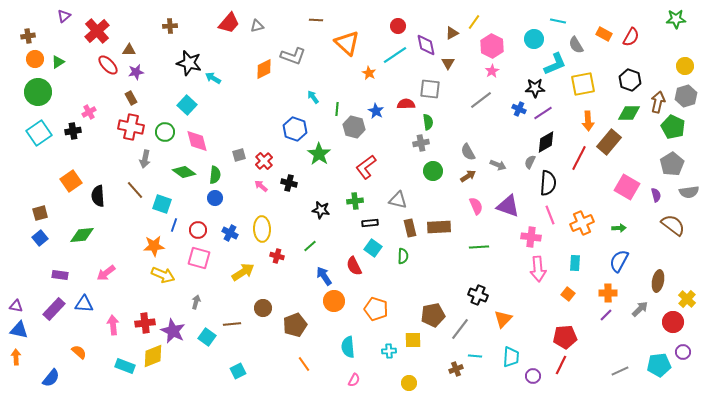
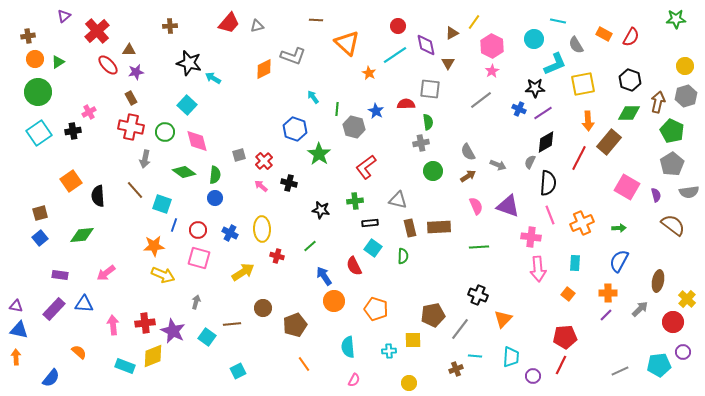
green pentagon at (673, 127): moved 1 px left, 4 px down
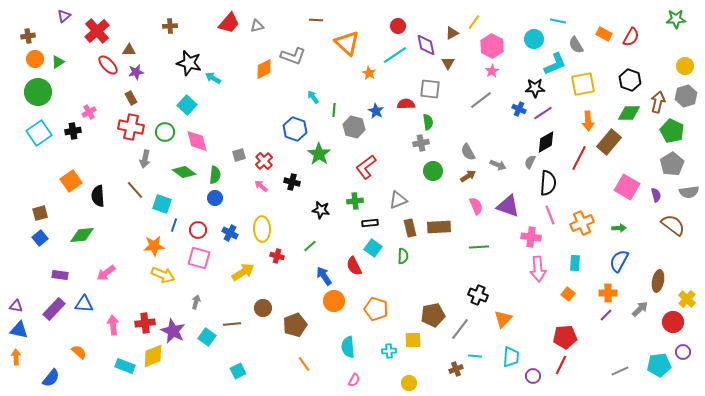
green line at (337, 109): moved 3 px left, 1 px down
black cross at (289, 183): moved 3 px right, 1 px up
gray triangle at (398, 200): rotated 36 degrees counterclockwise
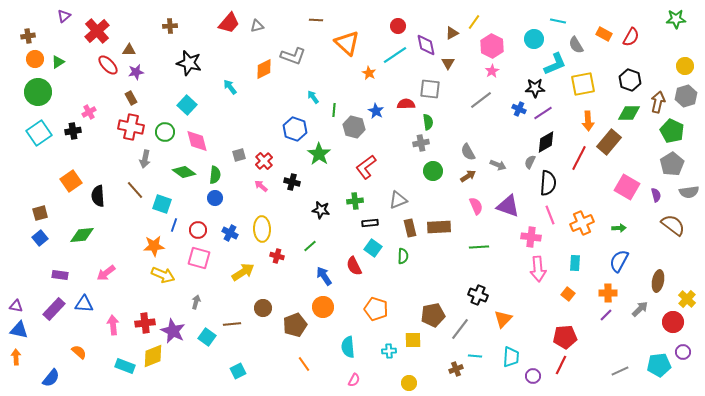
cyan arrow at (213, 78): moved 17 px right, 9 px down; rotated 21 degrees clockwise
orange circle at (334, 301): moved 11 px left, 6 px down
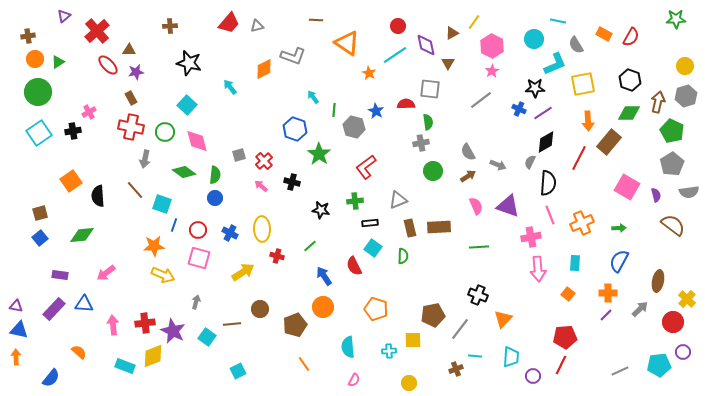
orange triangle at (347, 43): rotated 8 degrees counterclockwise
pink cross at (531, 237): rotated 18 degrees counterclockwise
brown circle at (263, 308): moved 3 px left, 1 px down
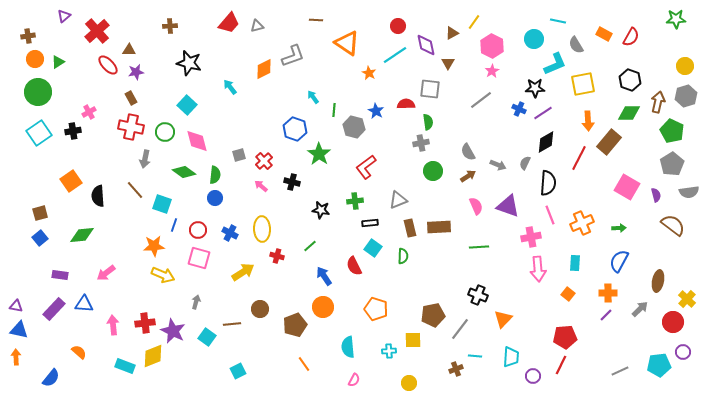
gray L-shape at (293, 56): rotated 40 degrees counterclockwise
gray semicircle at (530, 162): moved 5 px left, 1 px down
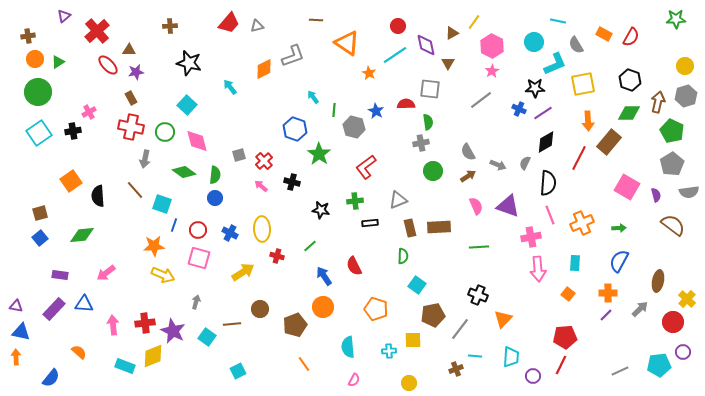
cyan circle at (534, 39): moved 3 px down
cyan square at (373, 248): moved 44 px right, 37 px down
blue triangle at (19, 330): moved 2 px right, 2 px down
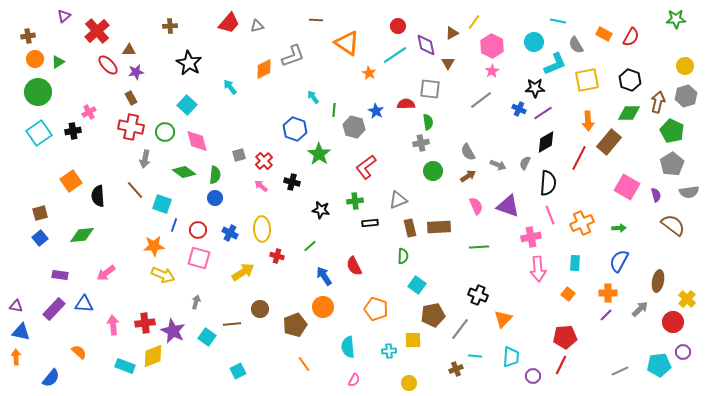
black star at (189, 63): rotated 15 degrees clockwise
yellow square at (583, 84): moved 4 px right, 4 px up
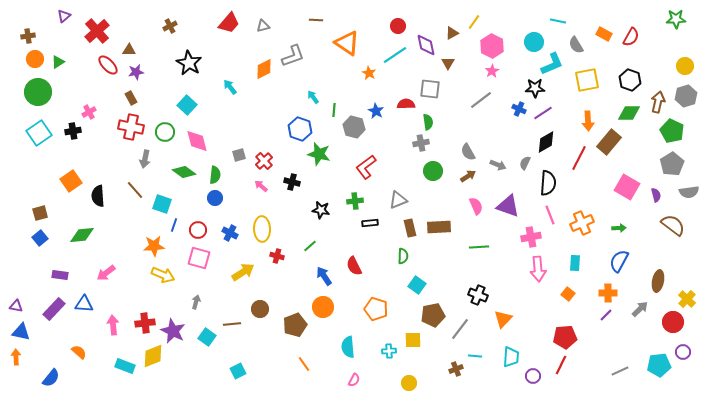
brown cross at (170, 26): rotated 24 degrees counterclockwise
gray triangle at (257, 26): moved 6 px right
cyan L-shape at (555, 64): moved 3 px left
blue hexagon at (295, 129): moved 5 px right
green star at (319, 154): rotated 20 degrees counterclockwise
